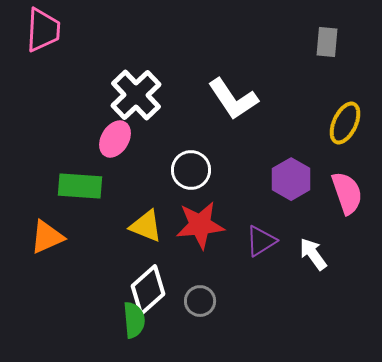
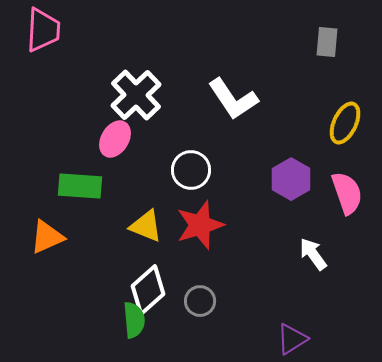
red star: rotated 12 degrees counterclockwise
purple triangle: moved 31 px right, 98 px down
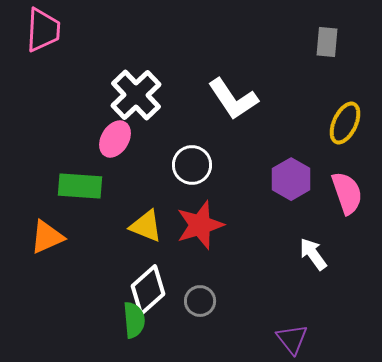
white circle: moved 1 px right, 5 px up
purple triangle: rotated 36 degrees counterclockwise
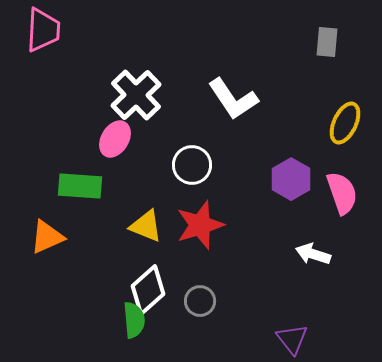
pink semicircle: moved 5 px left
white arrow: rotated 36 degrees counterclockwise
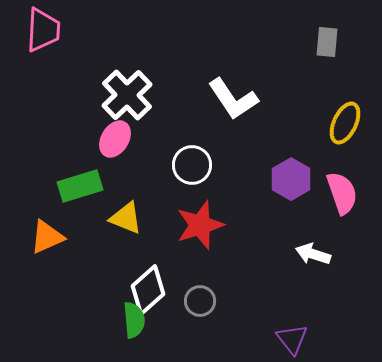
white cross: moved 9 px left
green rectangle: rotated 21 degrees counterclockwise
yellow triangle: moved 20 px left, 8 px up
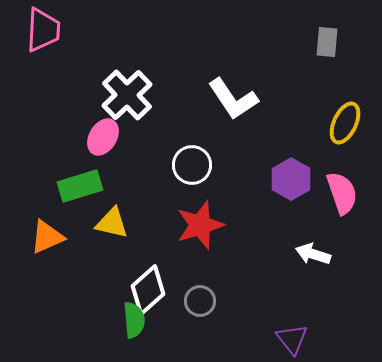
pink ellipse: moved 12 px left, 2 px up
yellow triangle: moved 14 px left, 5 px down; rotated 9 degrees counterclockwise
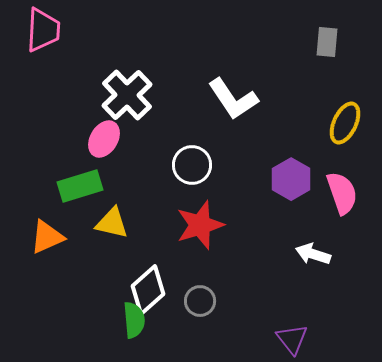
pink ellipse: moved 1 px right, 2 px down
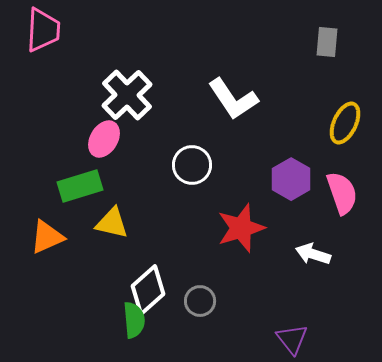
red star: moved 41 px right, 3 px down
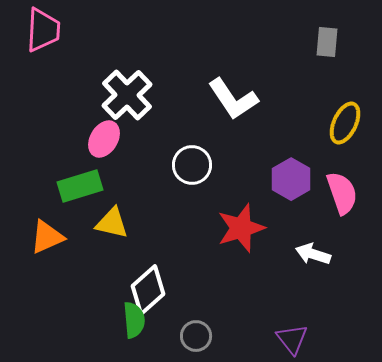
gray circle: moved 4 px left, 35 px down
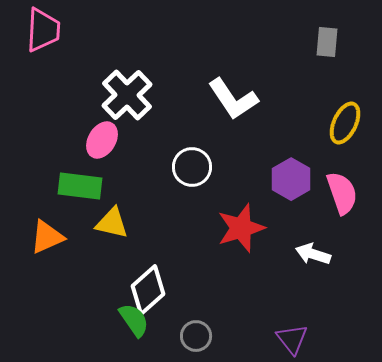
pink ellipse: moved 2 px left, 1 px down
white circle: moved 2 px down
green rectangle: rotated 24 degrees clockwise
green semicircle: rotated 30 degrees counterclockwise
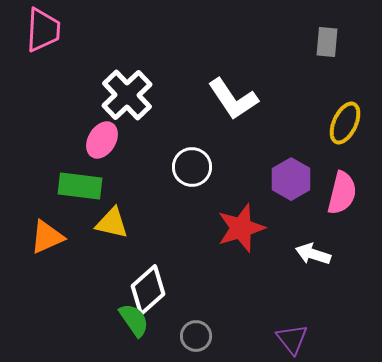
pink semicircle: rotated 33 degrees clockwise
